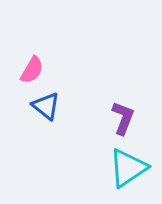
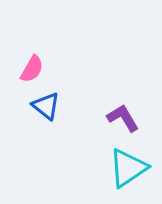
pink semicircle: moved 1 px up
purple L-shape: rotated 52 degrees counterclockwise
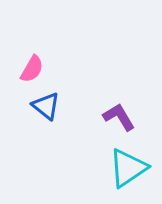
purple L-shape: moved 4 px left, 1 px up
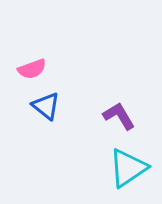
pink semicircle: rotated 40 degrees clockwise
purple L-shape: moved 1 px up
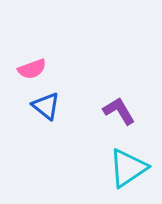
purple L-shape: moved 5 px up
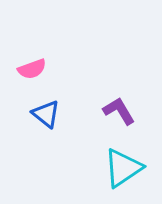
blue triangle: moved 8 px down
cyan triangle: moved 5 px left
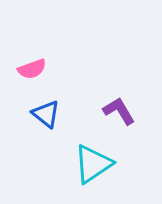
cyan triangle: moved 30 px left, 4 px up
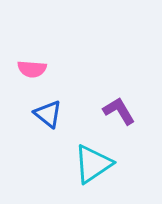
pink semicircle: rotated 24 degrees clockwise
blue triangle: moved 2 px right
